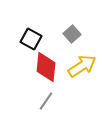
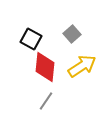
red diamond: moved 1 px left
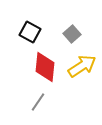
black square: moved 1 px left, 7 px up
gray line: moved 8 px left, 1 px down
